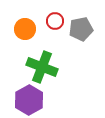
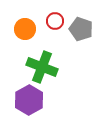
gray pentagon: rotated 30 degrees clockwise
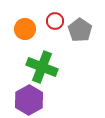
gray pentagon: moved 1 px left, 1 px down; rotated 15 degrees clockwise
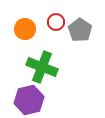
red circle: moved 1 px right, 1 px down
purple hexagon: rotated 16 degrees clockwise
